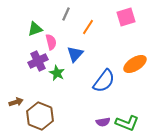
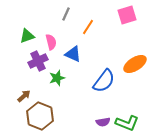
pink square: moved 1 px right, 2 px up
green triangle: moved 8 px left, 7 px down
blue triangle: moved 2 px left; rotated 48 degrees counterclockwise
green star: moved 5 px down; rotated 28 degrees clockwise
brown arrow: moved 8 px right, 6 px up; rotated 24 degrees counterclockwise
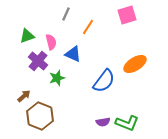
purple cross: rotated 24 degrees counterclockwise
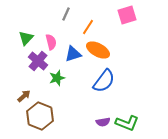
green triangle: moved 1 px left, 2 px down; rotated 28 degrees counterclockwise
blue triangle: rotated 42 degrees counterclockwise
orange ellipse: moved 37 px left, 14 px up; rotated 60 degrees clockwise
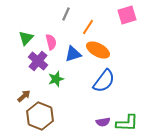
green star: moved 1 px left, 1 px down
green L-shape: rotated 20 degrees counterclockwise
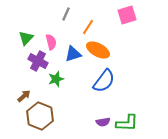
purple cross: rotated 12 degrees counterclockwise
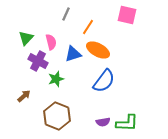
pink square: rotated 30 degrees clockwise
brown hexagon: moved 17 px right
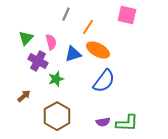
brown hexagon: rotated 8 degrees clockwise
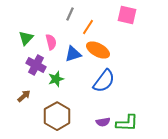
gray line: moved 4 px right
purple cross: moved 2 px left, 4 px down
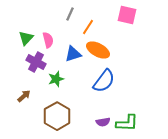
pink semicircle: moved 3 px left, 2 px up
purple cross: moved 3 px up
